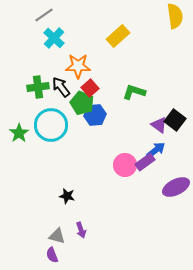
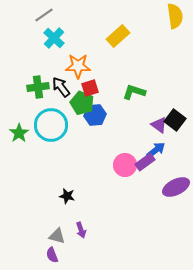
red square: rotated 24 degrees clockwise
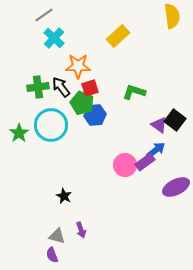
yellow semicircle: moved 3 px left
black star: moved 3 px left; rotated 14 degrees clockwise
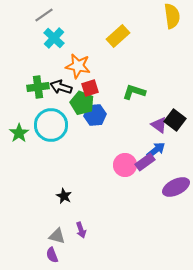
orange star: rotated 10 degrees clockwise
black arrow: rotated 35 degrees counterclockwise
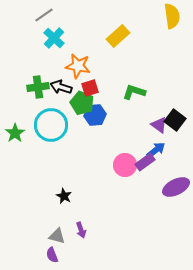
green star: moved 4 px left
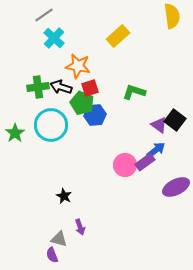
purple arrow: moved 1 px left, 3 px up
gray triangle: moved 2 px right, 3 px down
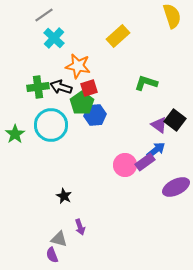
yellow semicircle: rotated 10 degrees counterclockwise
red square: moved 1 px left
green L-shape: moved 12 px right, 9 px up
green pentagon: rotated 15 degrees clockwise
green star: moved 1 px down
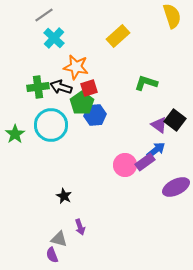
orange star: moved 2 px left, 1 px down
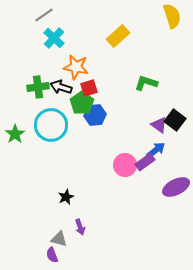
black star: moved 2 px right, 1 px down; rotated 21 degrees clockwise
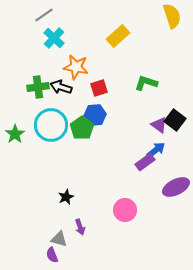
red square: moved 10 px right
green pentagon: moved 25 px down
pink circle: moved 45 px down
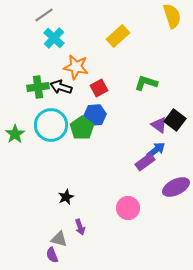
red square: rotated 12 degrees counterclockwise
pink circle: moved 3 px right, 2 px up
